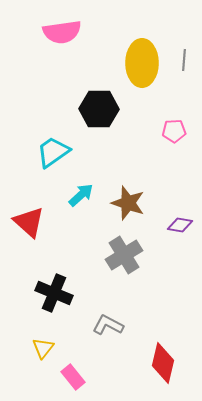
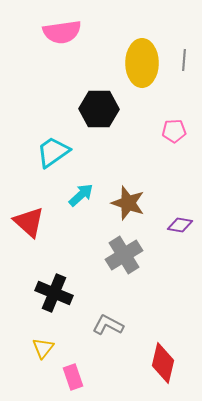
pink rectangle: rotated 20 degrees clockwise
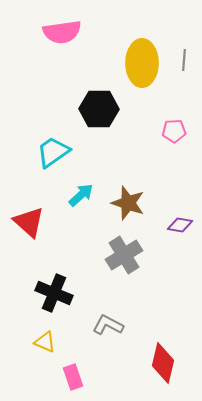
yellow triangle: moved 2 px right, 6 px up; rotated 45 degrees counterclockwise
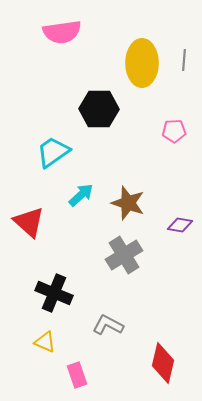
pink rectangle: moved 4 px right, 2 px up
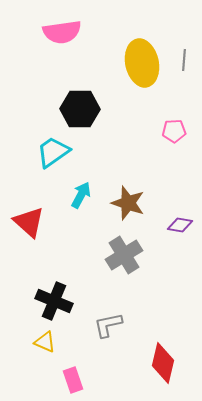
yellow ellipse: rotated 12 degrees counterclockwise
black hexagon: moved 19 px left
cyan arrow: rotated 20 degrees counterclockwise
black cross: moved 8 px down
gray L-shape: rotated 40 degrees counterclockwise
pink rectangle: moved 4 px left, 5 px down
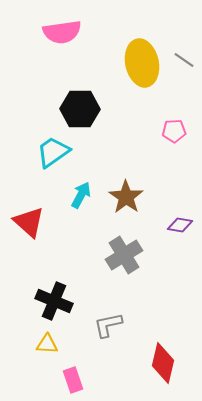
gray line: rotated 60 degrees counterclockwise
brown star: moved 2 px left, 6 px up; rotated 16 degrees clockwise
yellow triangle: moved 2 px right, 2 px down; rotated 20 degrees counterclockwise
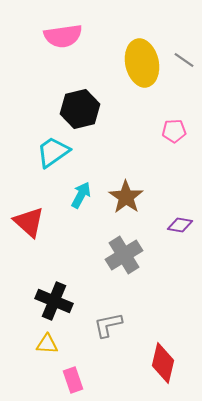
pink semicircle: moved 1 px right, 4 px down
black hexagon: rotated 15 degrees counterclockwise
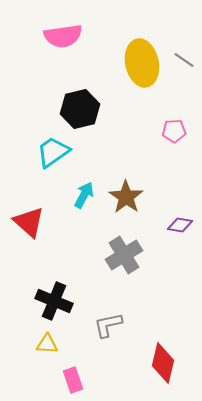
cyan arrow: moved 3 px right
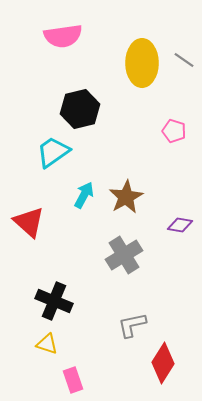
yellow ellipse: rotated 12 degrees clockwise
pink pentagon: rotated 20 degrees clockwise
brown star: rotated 8 degrees clockwise
gray L-shape: moved 24 px right
yellow triangle: rotated 15 degrees clockwise
red diamond: rotated 18 degrees clockwise
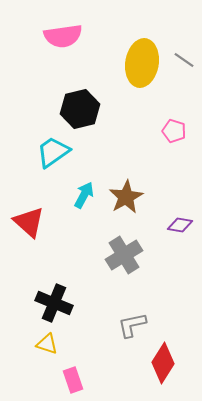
yellow ellipse: rotated 9 degrees clockwise
black cross: moved 2 px down
